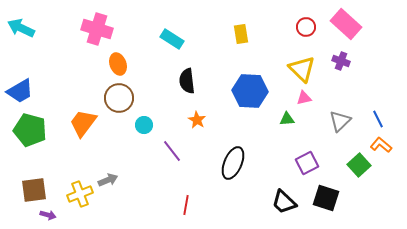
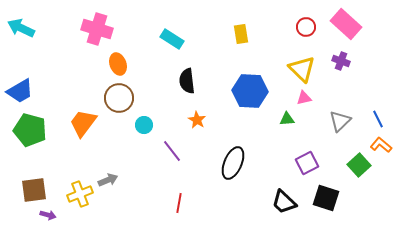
red line: moved 7 px left, 2 px up
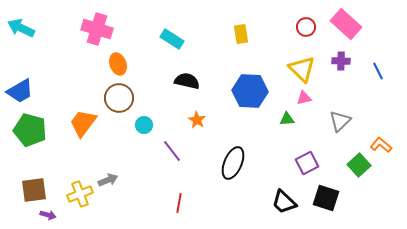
purple cross: rotated 18 degrees counterclockwise
black semicircle: rotated 110 degrees clockwise
blue line: moved 48 px up
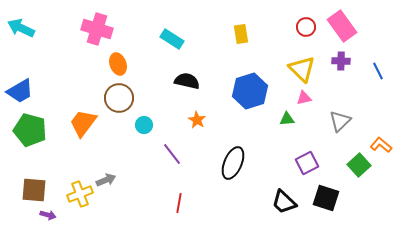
pink rectangle: moved 4 px left, 2 px down; rotated 12 degrees clockwise
blue hexagon: rotated 20 degrees counterclockwise
purple line: moved 3 px down
gray arrow: moved 2 px left
brown square: rotated 12 degrees clockwise
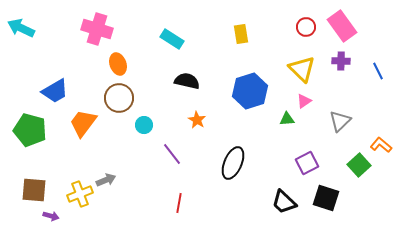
blue trapezoid: moved 35 px right
pink triangle: moved 3 px down; rotated 21 degrees counterclockwise
purple arrow: moved 3 px right, 1 px down
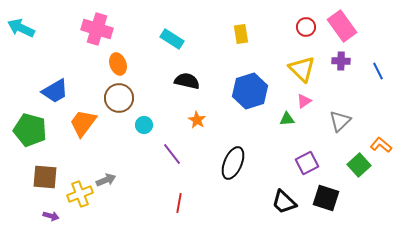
brown square: moved 11 px right, 13 px up
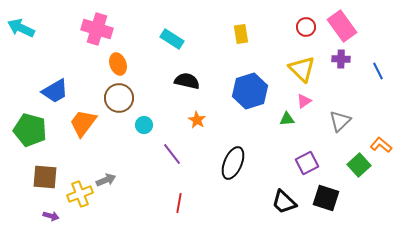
purple cross: moved 2 px up
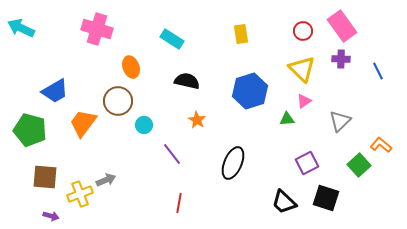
red circle: moved 3 px left, 4 px down
orange ellipse: moved 13 px right, 3 px down
brown circle: moved 1 px left, 3 px down
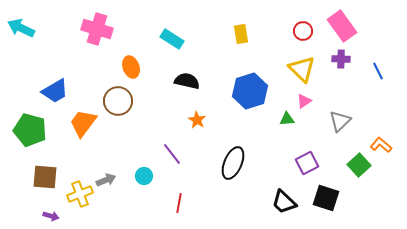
cyan circle: moved 51 px down
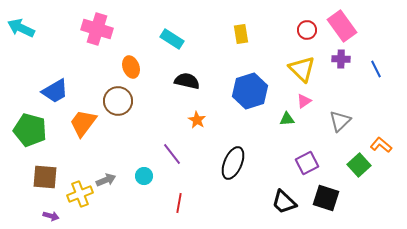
red circle: moved 4 px right, 1 px up
blue line: moved 2 px left, 2 px up
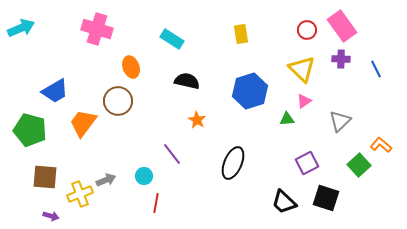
cyan arrow: rotated 132 degrees clockwise
red line: moved 23 px left
